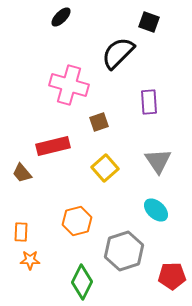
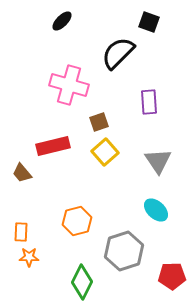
black ellipse: moved 1 px right, 4 px down
yellow square: moved 16 px up
orange star: moved 1 px left, 3 px up
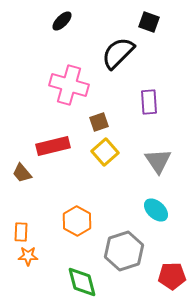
orange hexagon: rotated 16 degrees counterclockwise
orange star: moved 1 px left, 1 px up
green diamond: rotated 40 degrees counterclockwise
